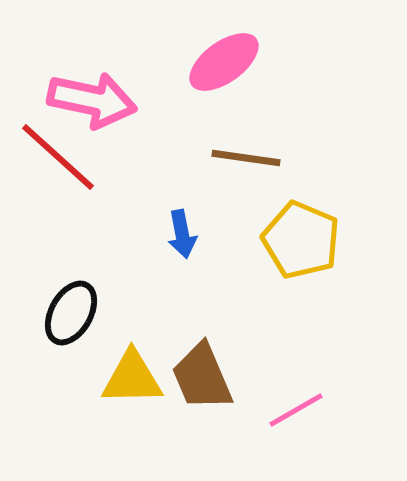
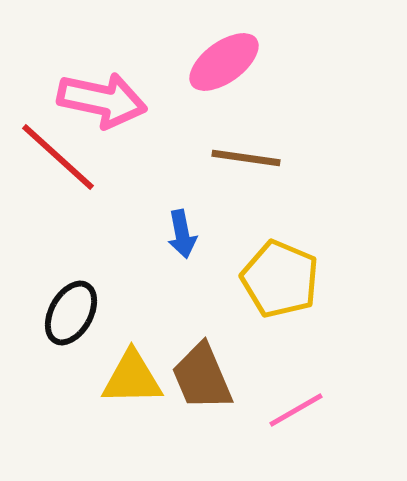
pink arrow: moved 10 px right
yellow pentagon: moved 21 px left, 39 px down
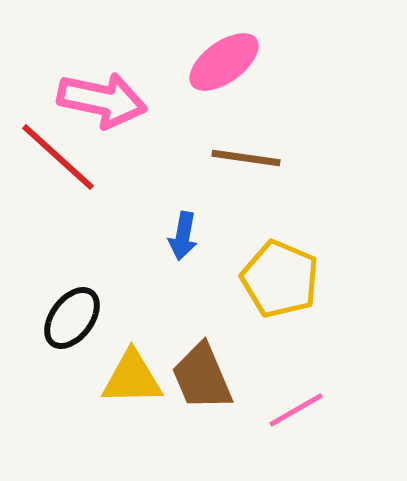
blue arrow: moved 1 px right, 2 px down; rotated 21 degrees clockwise
black ellipse: moved 1 px right, 5 px down; rotated 8 degrees clockwise
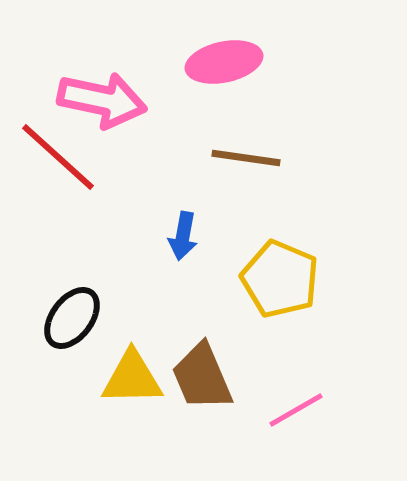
pink ellipse: rotated 24 degrees clockwise
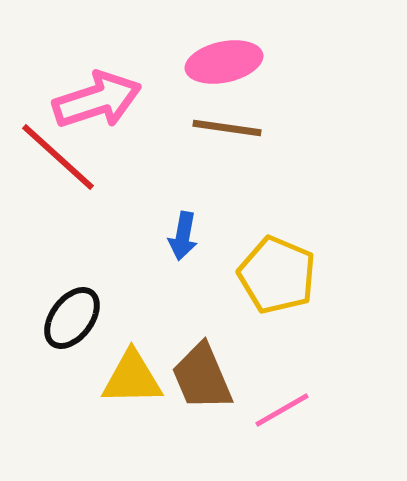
pink arrow: moved 5 px left; rotated 30 degrees counterclockwise
brown line: moved 19 px left, 30 px up
yellow pentagon: moved 3 px left, 4 px up
pink line: moved 14 px left
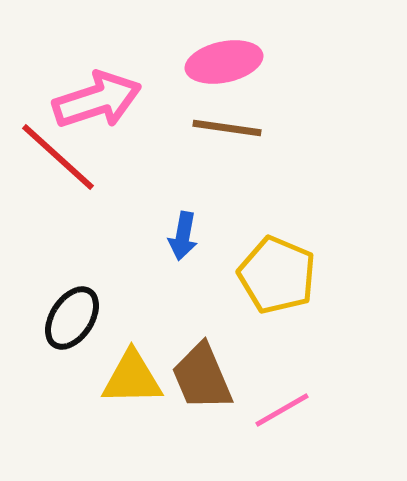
black ellipse: rotated 4 degrees counterclockwise
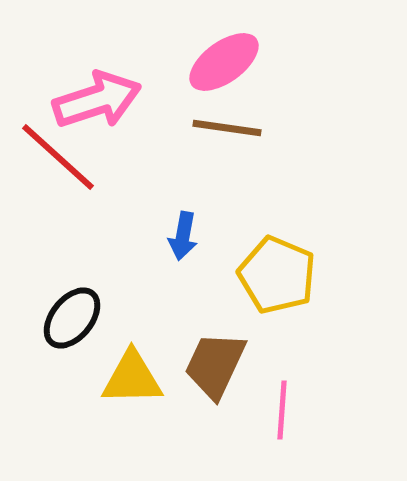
pink ellipse: rotated 24 degrees counterclockwise
black ellipse: rotated 6 degrees clockwise
brown trapezoid: moved 13 px right, 12 px up; rotated 48 degrees clockwise
pink line: rotated 56 degrees counterclockwise
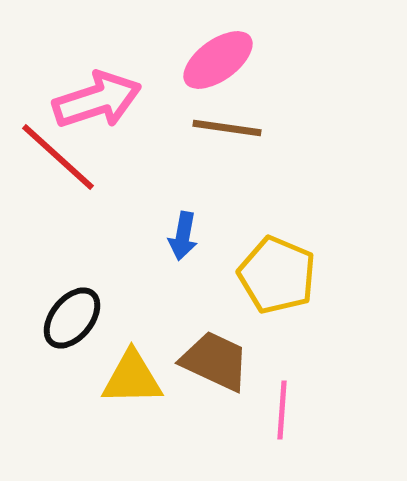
pink ellipse: moved 6 px left, 2 px up
brown trapezoid: moved 4 px up; rotated 90 degrees clockwise
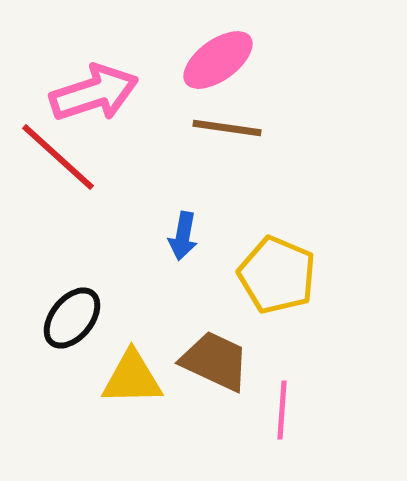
pink arrow: moved 3 px left, 7 px up
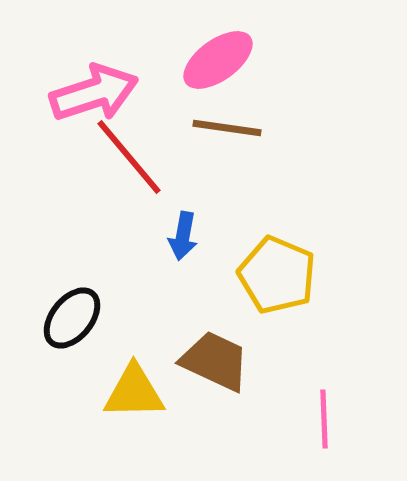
red line: moved 71 px right; rotated 8 degrees clockwise
yellow triangle: moved 2 px right, 14 px down
pink line: moved 42 px right, 9 px down; rotated 6 degrees counterclockwise
